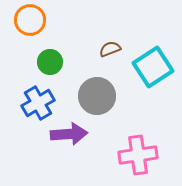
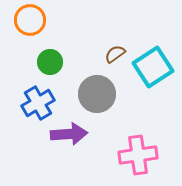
brown semicircle: moved 5 px right, 5 px down; rotated 15 degrees counterclockwise
gray circle: moved 2 px up
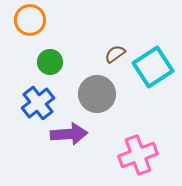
blue cross: rotated 8 degrees counterclockwise
pink cross: rotated 12 degrees counterclockwise
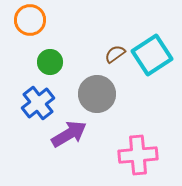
cyan square: moved 1 px left, 12 px up
purple arrow: rotated 27 degrees counterclockwise
pink cross: rotated 15 degrees clockwise
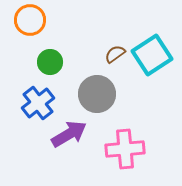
pink cross: moved 13 px left, 6 px up
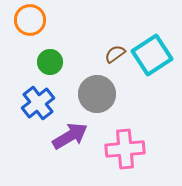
purple arrow: moved 1 px right, 2 px down
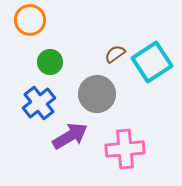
cyan square: moved 7 px down
blue cross: moved 1 px right
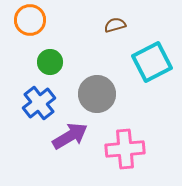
brown semicircle: moved 29 px up; rotated 20 degrees clockwise
cyan square: rotated 6 degrees clockwise
